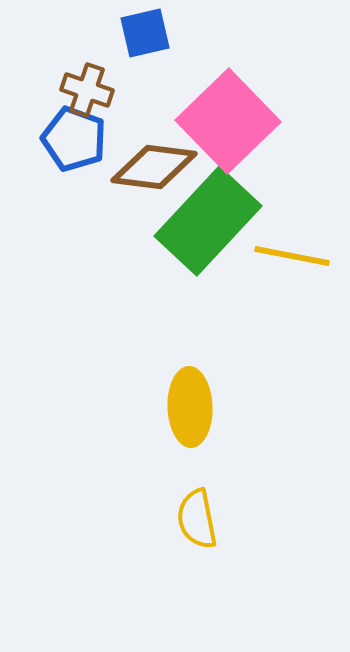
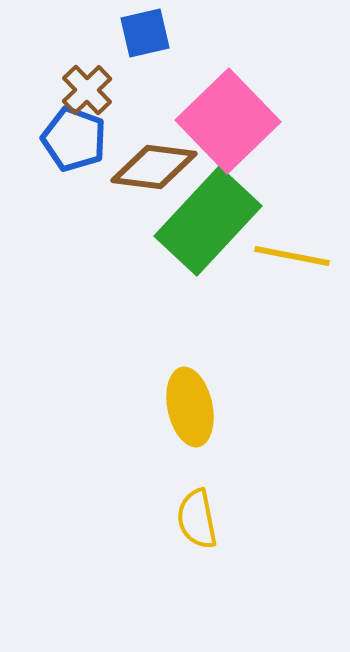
brown cross: rotated 27 degrees clockwise
yellow ellipse: rotated 10 degrees counterclockwise
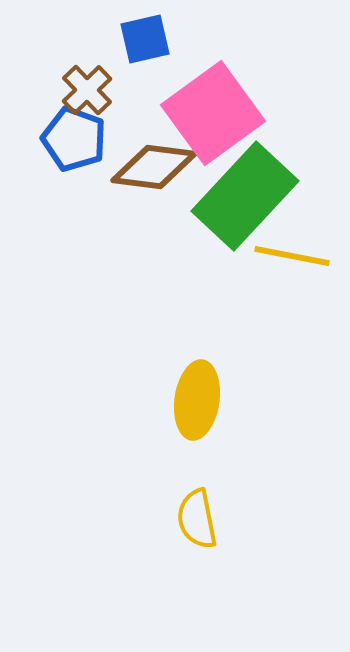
blue square: moved 6 px down
pink square: moved 15 px left, 8 px up; rotated 8 degrees clockwise
green rectangle: moved 37 px right, 25 px up
yellow ellipse: moved 7 px right, 7 px up; rotated 20 degrees clockwise
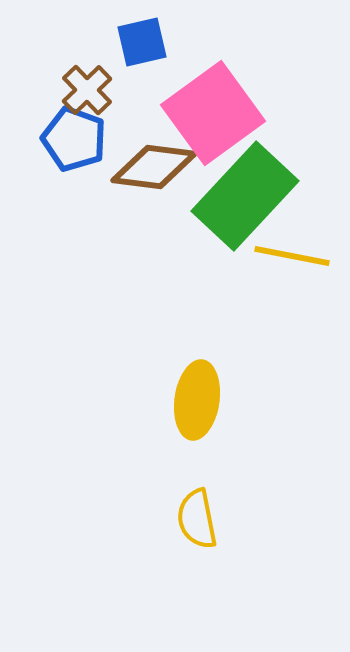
blue square: moved 3 px left, 3 px down
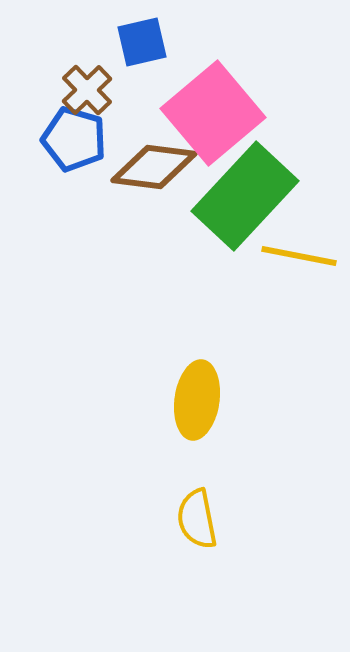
pink square: rotated 4 degrees counterclockwise
blue pentagon: rotated 4 degrees counterclockwise
yellow line: moved 7 px right
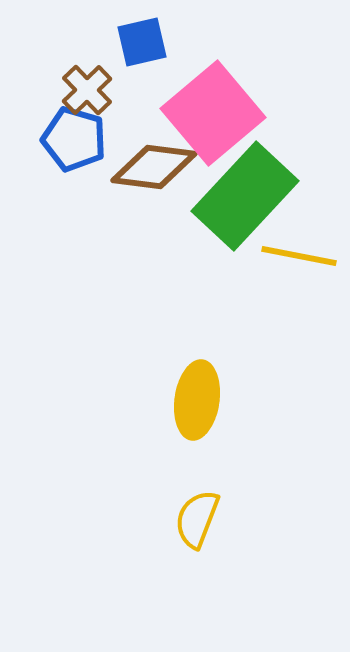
yellow semicircle: rotated 32 degrees clockwise
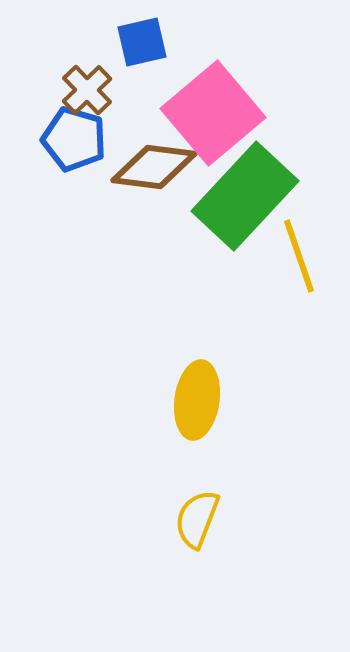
yellow line: rotated 60 degrees clockwise
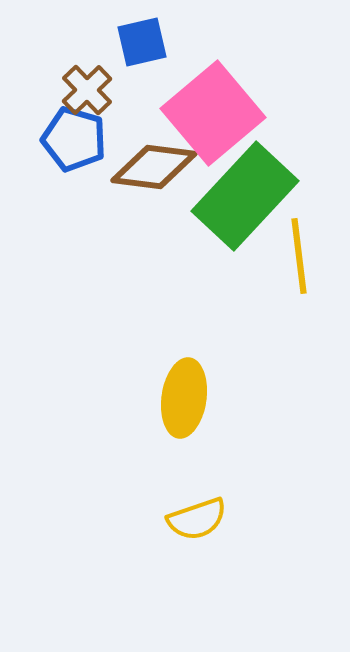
yellow line: rotated 12 degrees clockwise
yellow ellipse: moved 13 px left, 2 px up
yellow semicircle: rotated 130 degrees counterclockwise
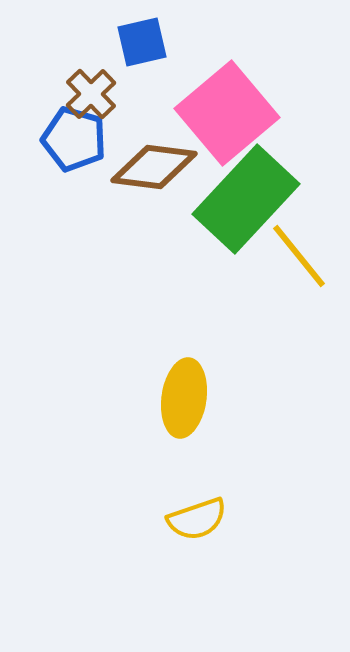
brown cross: moved 4 px right, 4 px down
pink square: moved 14 px right
green rectangle: moved 1 px right, 3 px down
yellow line: rotated 32 degrees counterclockwise
